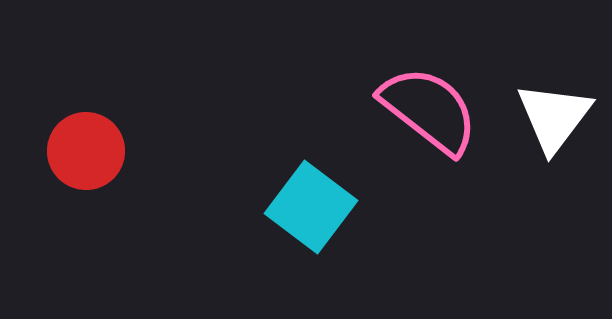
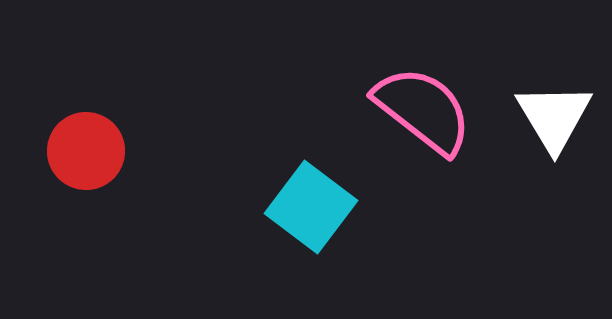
pink semicircle: moved 6 px left
white triangle: rotated 8 degrees counterclockwise
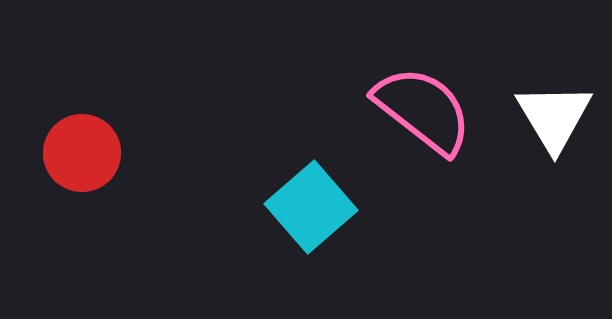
red circle: moved 4 px left, 2 px down
cyan square: rotated 12 degrees clockwise
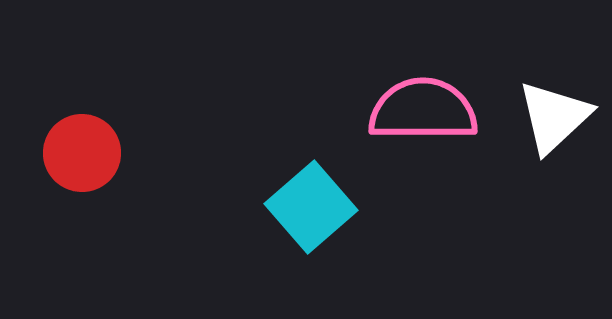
pink semicircle: rotated 38 degrees counterclockwise
white triangle: rotated 18 degrees clockwise
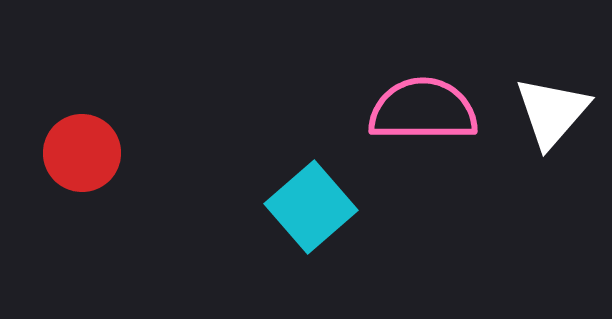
white triangle: moved 2 px left, 5 px up; rotated 6 degrees counterclockwise
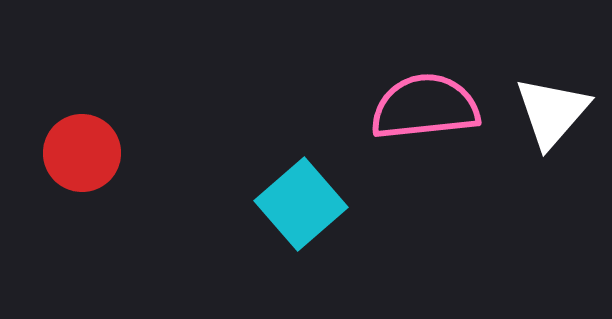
pink semicircle: moved 2 px right, 3 px up; rotated 6 degrees counterclockwise
cyan square: moved 10 px left, 3 px up
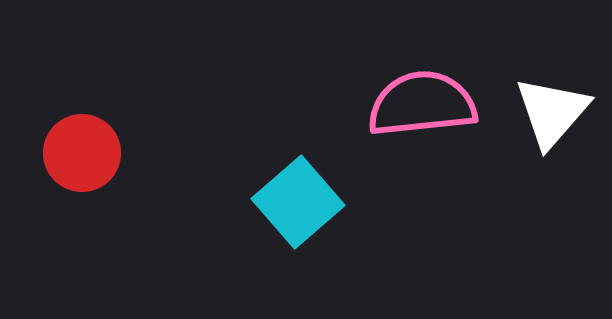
pink semicircle: moved 3 px left, 3 px up
cyan square: moved 3 px left, 2 px up
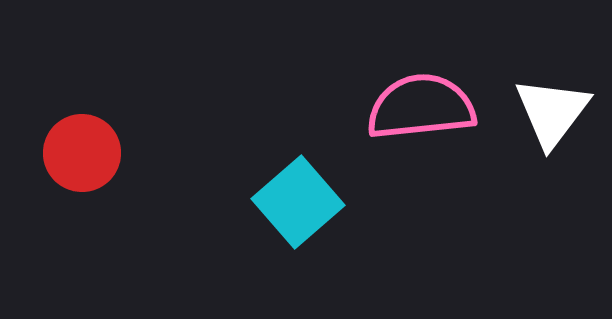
pink semicircle: moved 1 px left, 3 px down
white triangle: rotated 4 degrees counterclockwise
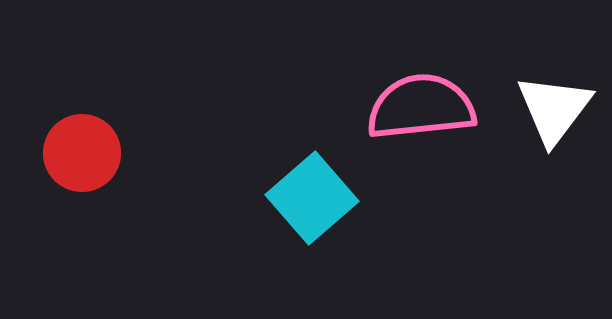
white triangle: moved 2 px right, 3 px up
cyan square: moved 14 px right, 4 px up
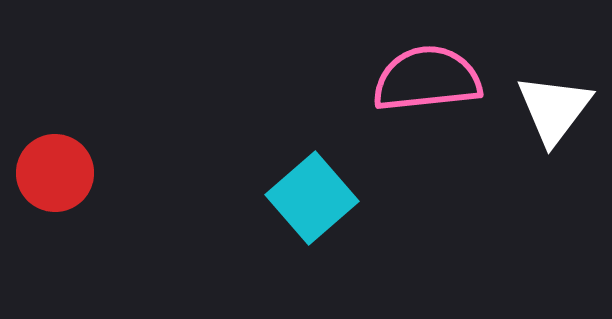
pink semicircle: moved 6 px right, 28 px up
red circle: moved 27 px left, 20 px down
